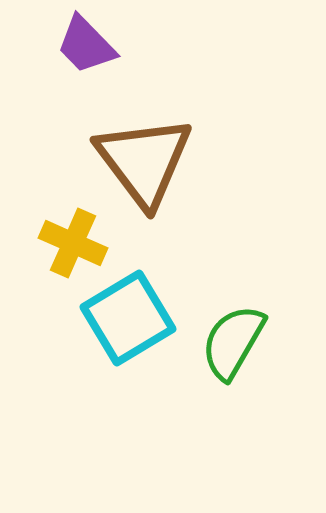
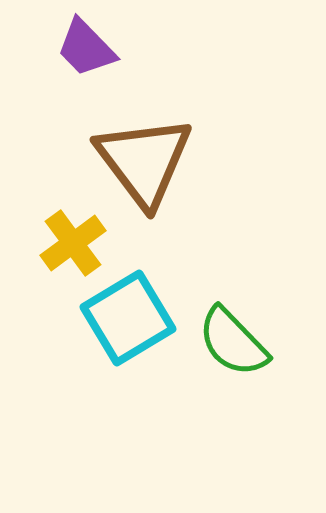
purple trapezoid: moved 3 px down
yellow cross: rotated 30 degrees clockwise
green semicircle: rotated 74 degrees counterclockwise
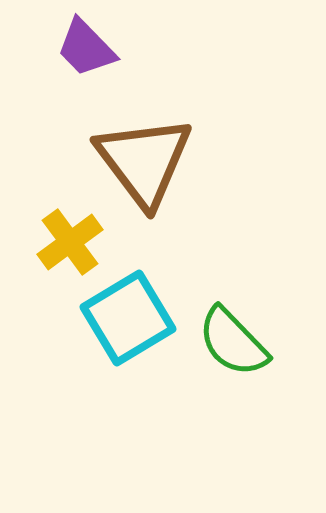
yellow cross: moved 3 px left, 1 px up
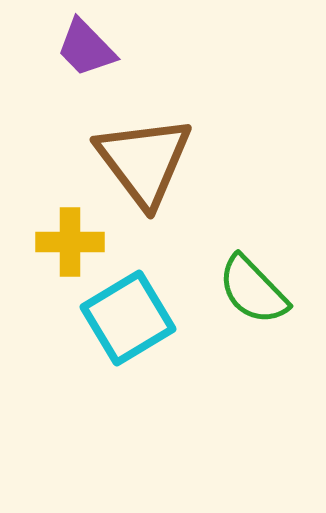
yellow cross: rotated 36 degrees clockwise
green semicircle: moved 20 px right, 52 px up
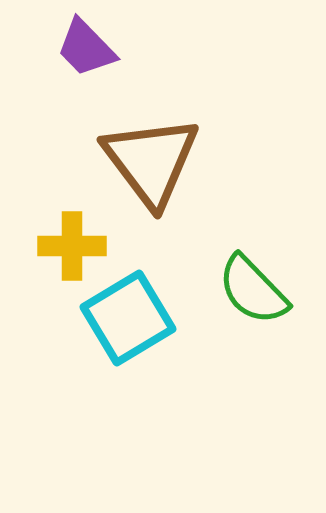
brown triangle: moved 7 px right
yellow cross: moved 2 px right, 4 px down
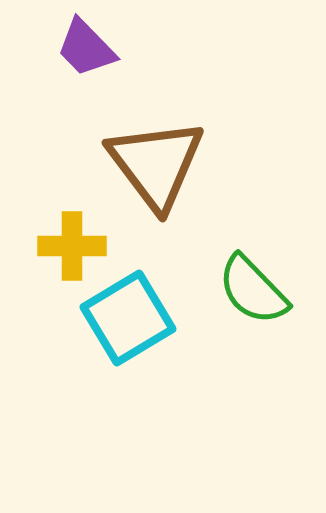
brown triangle: moved 5 px right, 3 px down
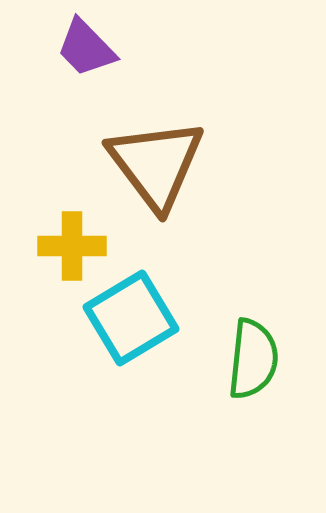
green semicircle: moved 69 px down; rotated 130 degrees counterclockwise
cyan square: moved 3 px right
